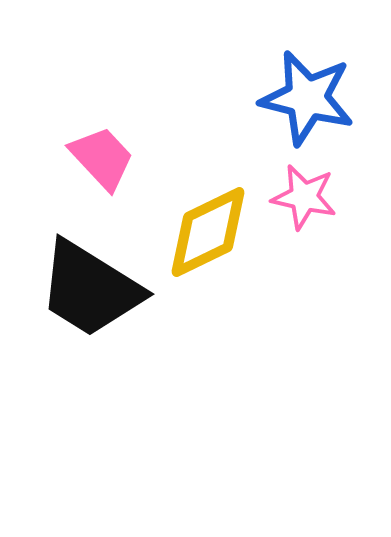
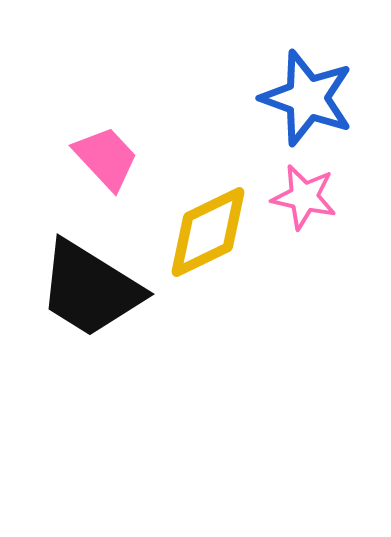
blue star: rotated 6 degrees clockwise
pink trapezoid: moved 4 px right
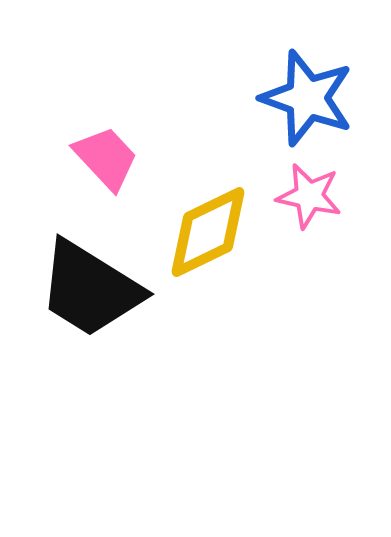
pink star: moved 5 px right, 1 px up
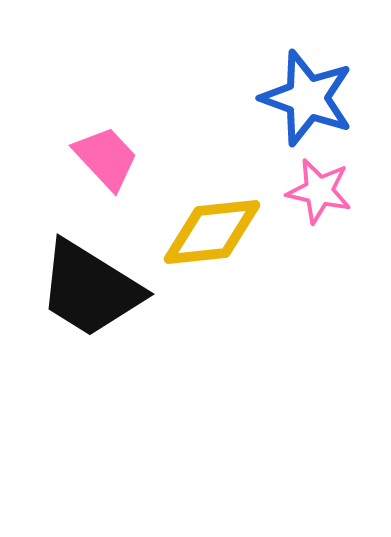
pink star: moved 10 px right, 5 px up
yellow diamond: moved 4 px right; rotated 20 degrees clockwise
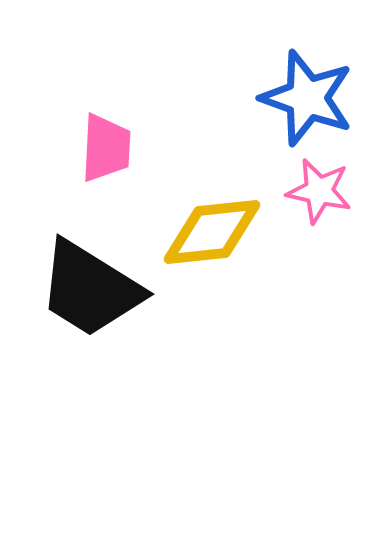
pink trapezoid: moved 10 px up; rotated 46 degrees clockwise
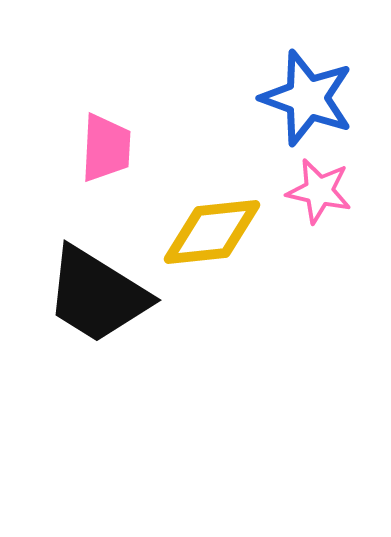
black trapezoid: moved 7 px right, 6 px down
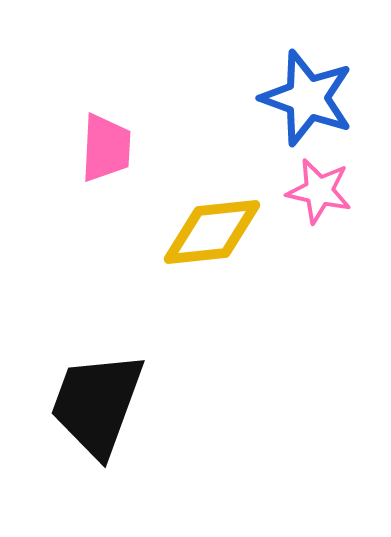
black trapezoid: moved 109 px down; rotated 78 degrees clockwise
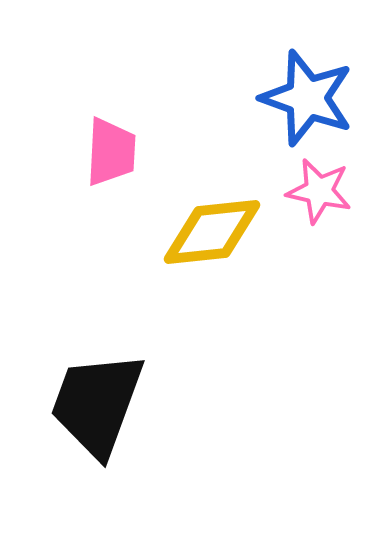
pink trapezoid: moved 5 px right, 4 px down
